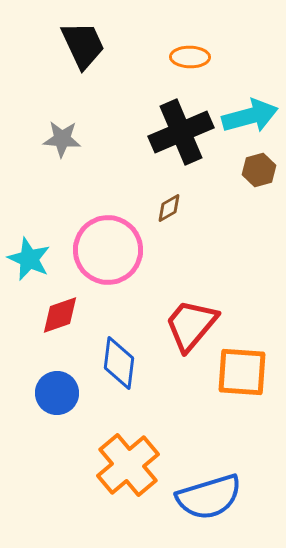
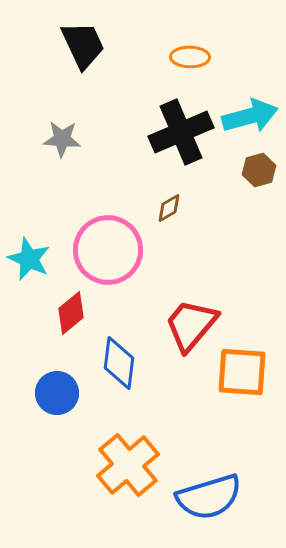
red diamond: moved 11 px right, 2 px up; rotated 21 degrees counterclockwise
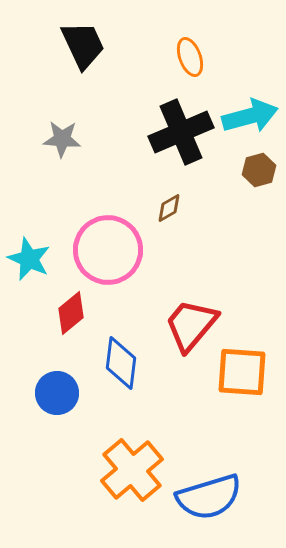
orange ellipse: rotated 69 degrees clockwise
blue diamond: moved 2 px right
orange cross: moved 4 px right, 5 px down
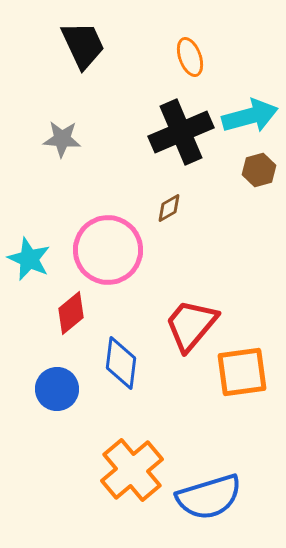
orange square: rotated 12 degrees counterclockwise
blue circle: moved 4 px up
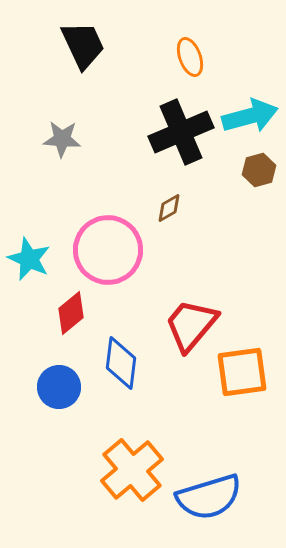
blue circle: moved 2 px right, 2 px up
